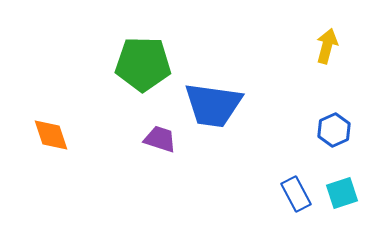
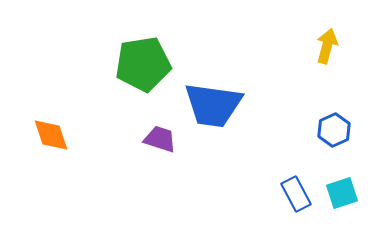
green pentagon: rotated 10 degrees counterclockwise
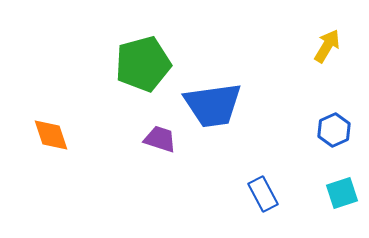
yellow arrow: rotated 16 degrees clockwise
green pentagon: rotated 6 degrees counterclockwise
blue trapezoid: rotated 16 degrees counterclockwise
blue rectangle: moved 33 px left
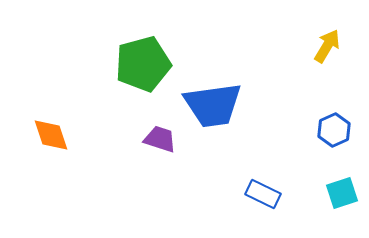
blue rectangle: rotated 36 degrees counterclockwise
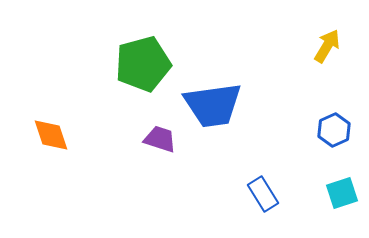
blue rectangle: rotated 32 degrees clockwise
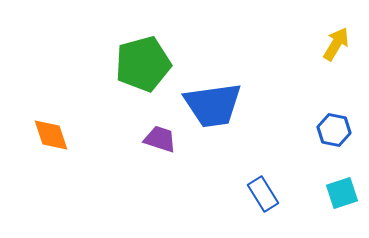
yellow arrow: moved 9 px right, 2 px up
blue hexagon: rotated 24 degrees counterclockwise
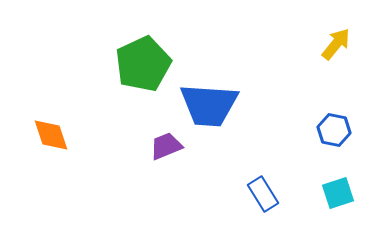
yellow arrow: rotated 8 degrees clockwise
green pentagon: rotated 10 degrees counterclockwise
blue trapezoid: moved 4 px left; rotated 12 degrees clockwise
purple trapezoid: moved 6 px right, 7 px down; rotated 40 degrees counterclockwise
cyan square: moved 4 px left
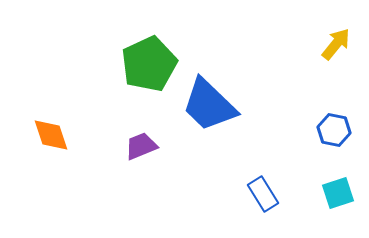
green pentagon: moved 6 px right
blue trapezoid: rotated 40 degrees clockwise
purple trapezoid: moved 25 px left
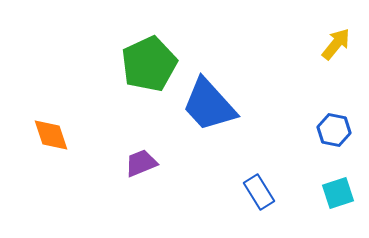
blue trapezoid: rotated 4 degrees clockwise
purple trapezoid: moved 17 px down
blue rectangle: moved 4 px left, 2 px up
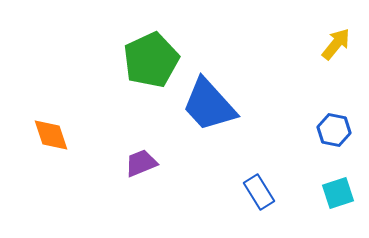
green pentagon: moved 2 px right, 4 px up
